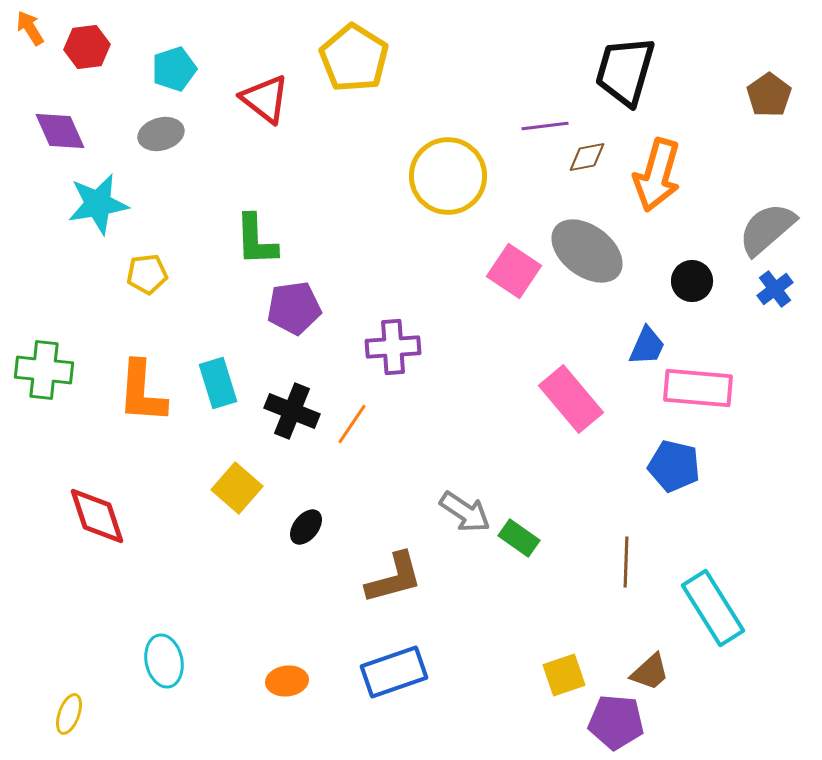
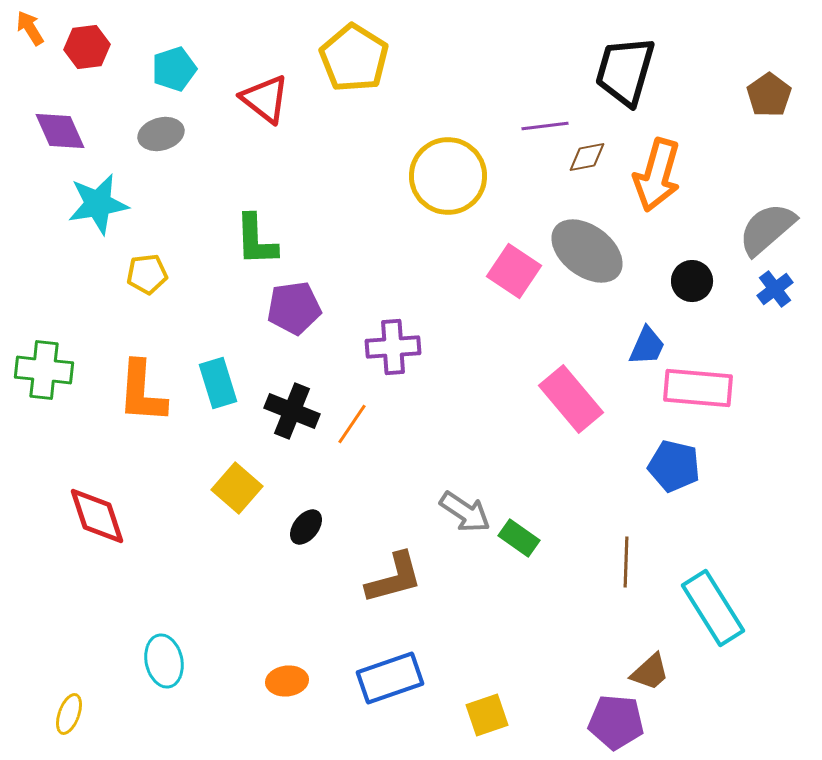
blue rectangle at (394, 672): moved 4 px left, 6 px down
yellow square at (564, 675): moved 77 px left, 40 px down
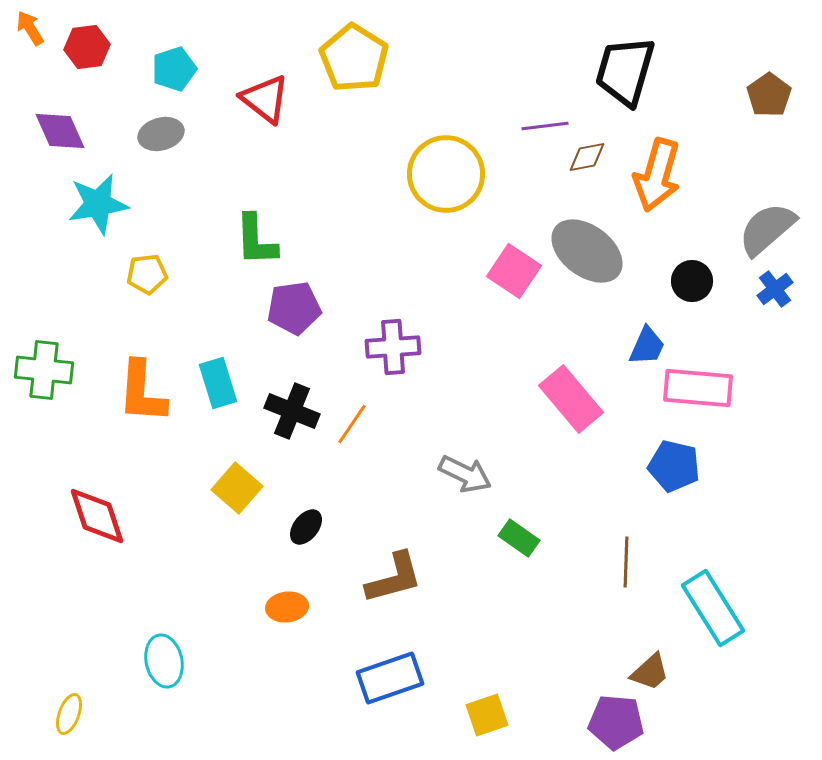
yellow circle at (448, 176): moved 2 px left, 2 px up
gray arrow at (465, 512): moved 38 px up; rotated 8 degrees counterclockwise
orange ellipse at (287, 681): moved 74 px up
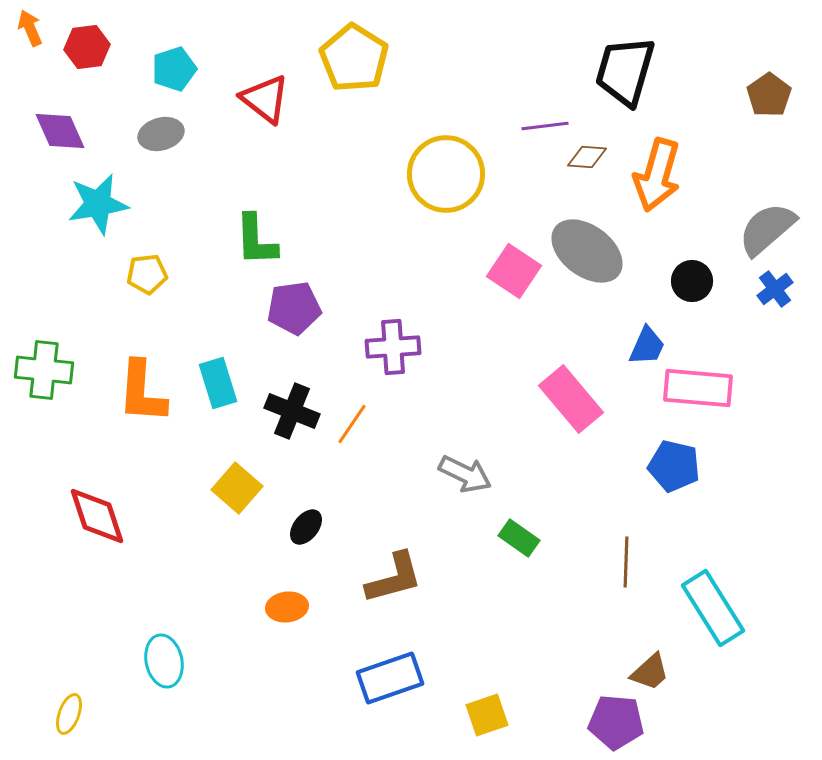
orange arrow at (30, 28): rotated 9 degrees clockwise
brown diamond at (587, 157): rotated 15 degrees clockwise
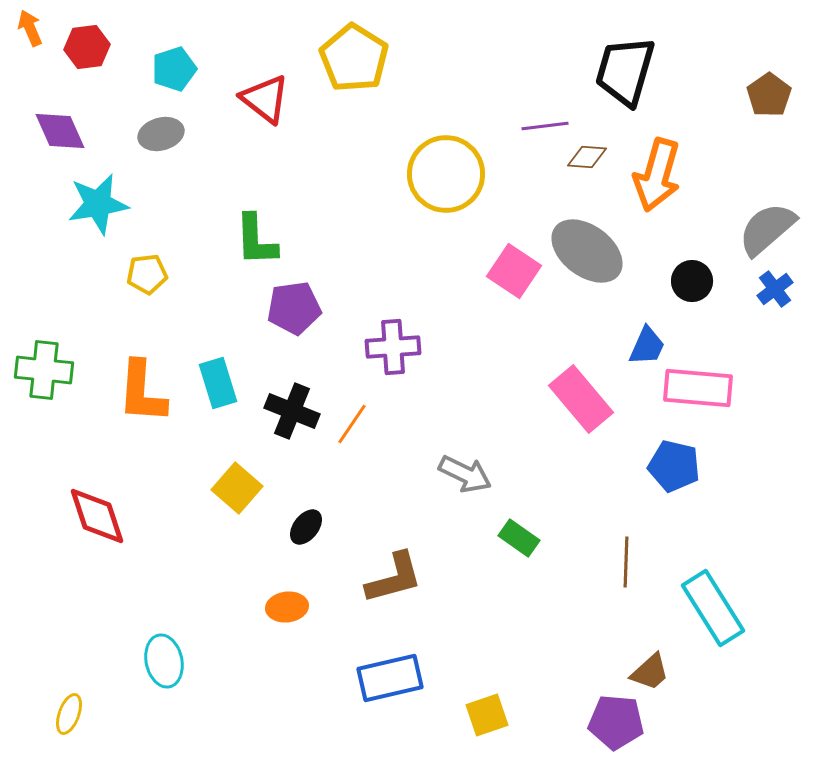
pink rectangle at (571, 399): moved 10 px right
blue rectangle at (390, 678): rotated 6 degrees clockwise
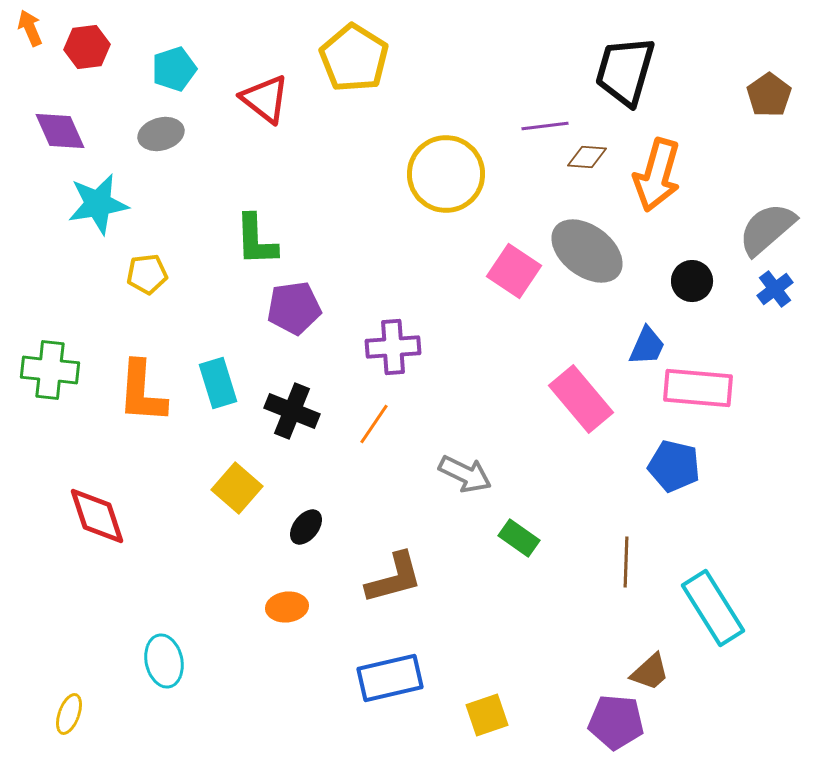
green cross at (44, 370): moved 6 px right
orange line at (352, 424): moved 22 px right
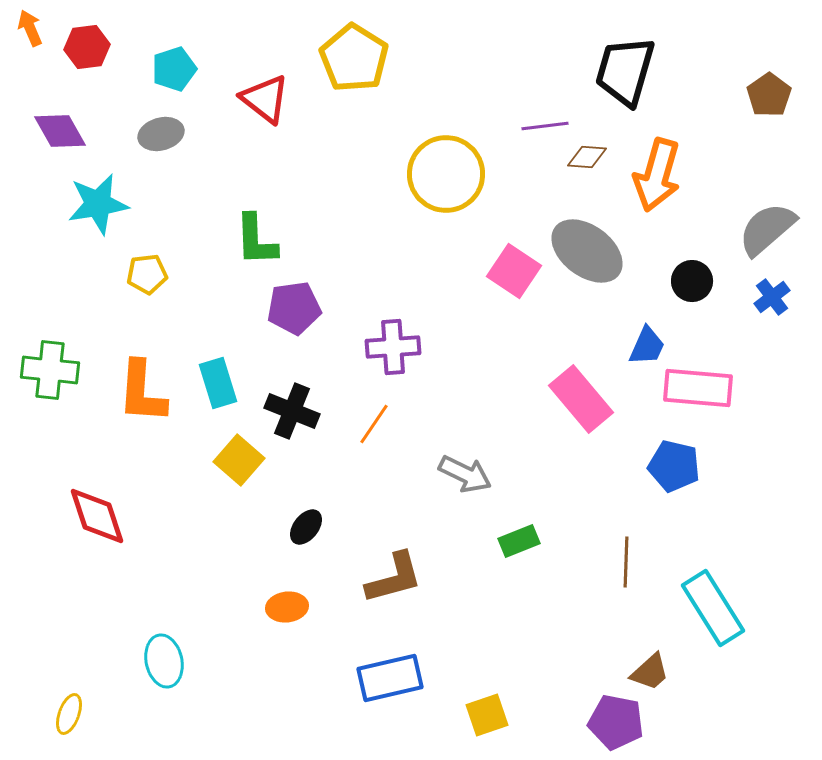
purple diamond at (60, 131): rotated 6 degrees counterclockwise
blue cross at (775, 289): moved 3 px left, 8 px down
yellow square at (237, 488): moved 2 px right, 28 px up
green rectangle at (519, 538): moved 3 px down; rotated 57 degrees counterclockwise
purple pentagon at (616, 722): rotated 6 degrees clockwise
